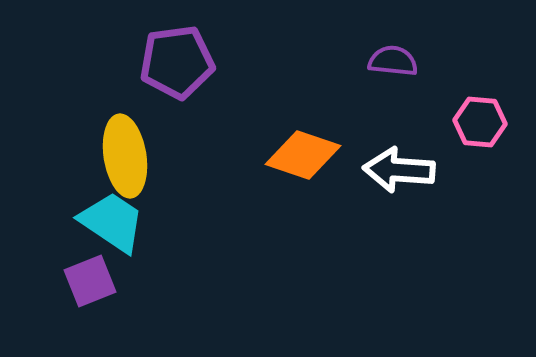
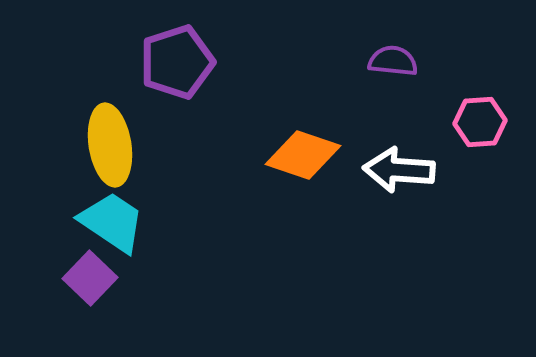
purple pentagon: rotated 10 degrees counterclockwise
pink hexagon: rotated 9 degrees counterclockwise
yellow ellipse: moved 15 px left, 11 px up
purple square: moved 3 px up; rotated 24 degrees counterclockwise
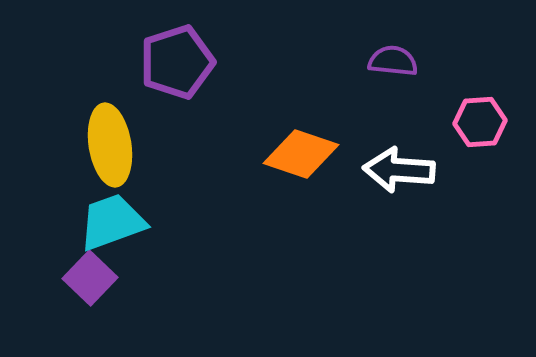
orange diamond: moved 2 px left, 1 px up
cyan trapezoid: rotated 54 degrees counterclockwise
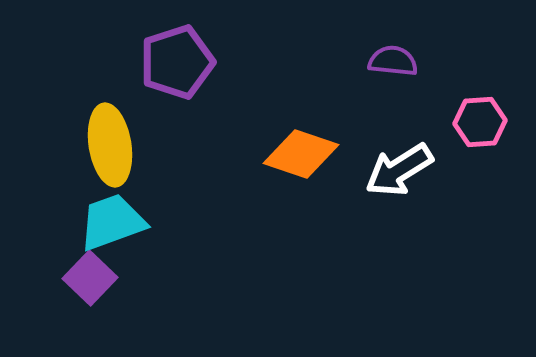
white arrow: rotated 36 degrees counterclockwise
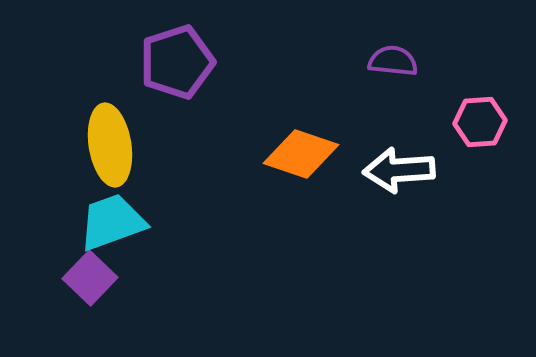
white arrow: rotated 28 degrees clockwise
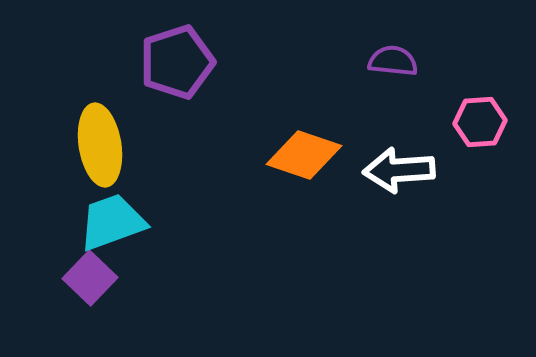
yellow ellipse: moved 10 px left
orange diamond: moved 3 px right, 1 px down
